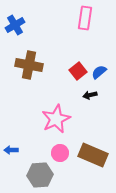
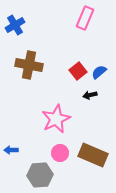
pink rectangle: rotated 15 degrees clockwise
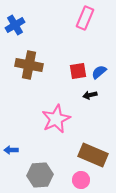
red square: rotated 30 degrees clockwise
pink circle: moved 21 px right, 27 px down
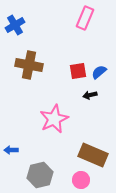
pink star: moved 2 px left
gray hexagon: rotated 10 degrees counterclockwise
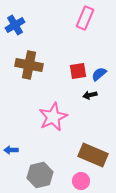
blue semicircle: moved 2 px down
pink star: moved 1 px left, 2 px up
pink circle: moved 1 px down
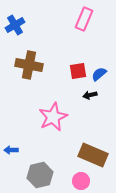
pink rectangle: moved 1 px left, 1 px down
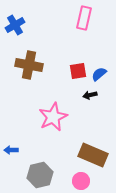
pink rectangle: moved 1 px up; rotated 10 degrees counterclockwise
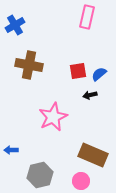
pink rectangle: moved 3 px right, 1 px up
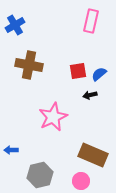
pink rectangle: moved 4 px right, 4 px down
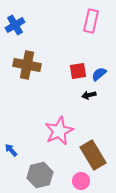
brown cross: moved 2 px left
black arrow: moved 1 px left
pink star: moved 6 px right, 14 px down
blue arrow: rotated 48 degrees clockwise
brown rectangle: rotated 36 degrees clockwise
